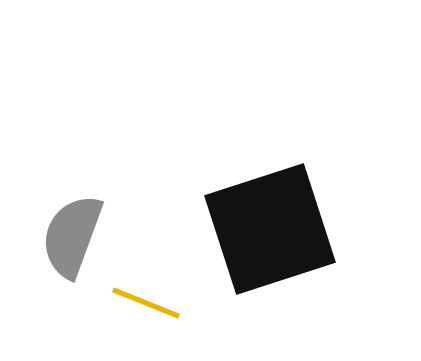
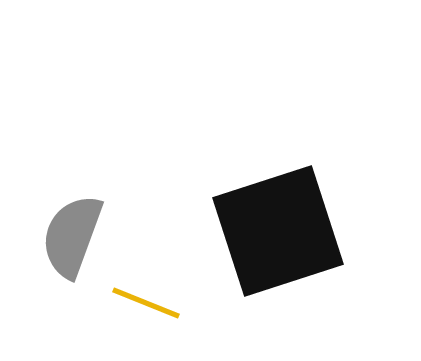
black square: moved 8 px right, 2 px down
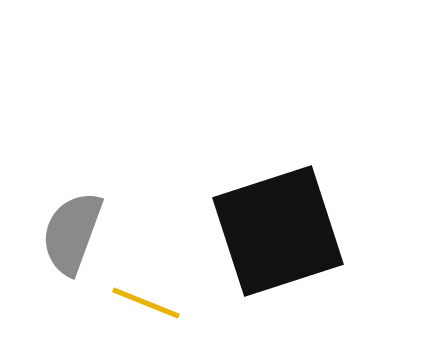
gray semicircle: moved 3 px up
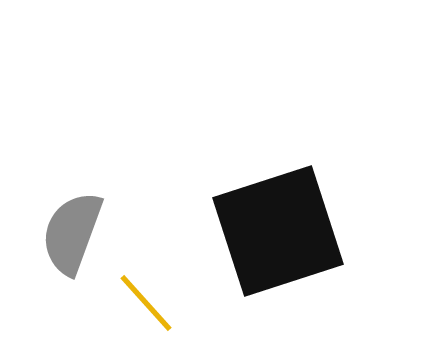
yellow line: rotated 26 degrees clockwise
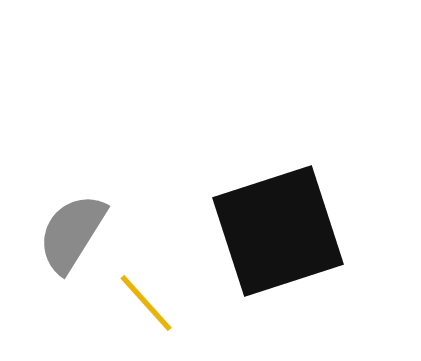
gray semicircle: rotated 12 degrees clockwise
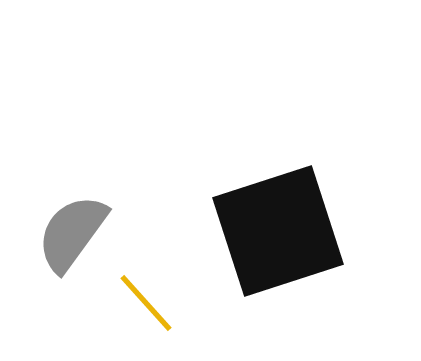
gray semicircle: rotated 4 degrees clockwise
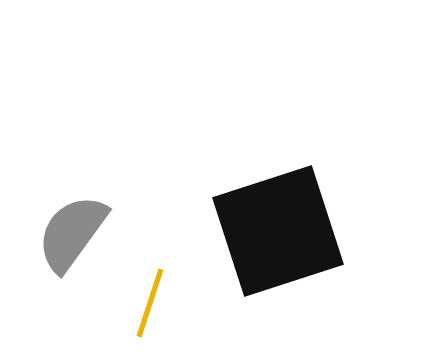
yellow line: moved 4 px right; rotated 60 degrees clockwise
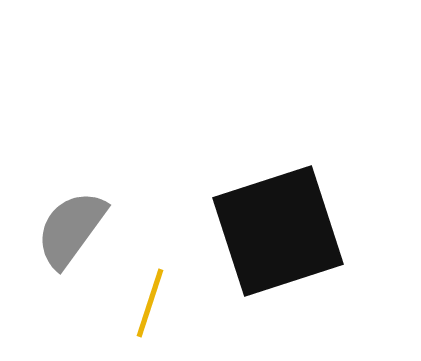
gray semicircle: moved 1 px left, 4 px up
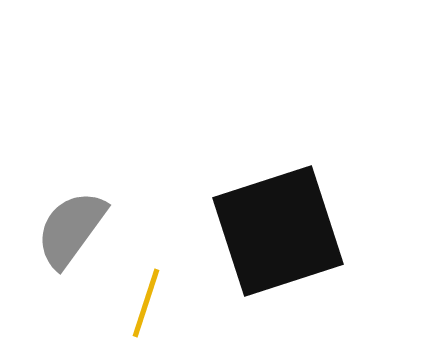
yellow line: moved 4 px left
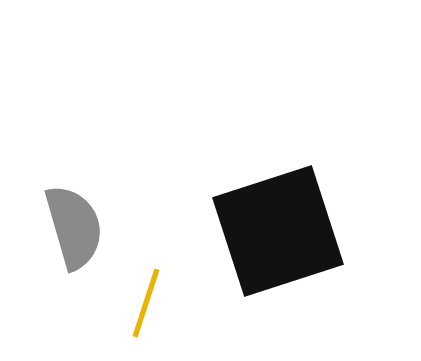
gray semicircle: moved 3 px right, 2 px up; rotated 128 degrees clockwise
